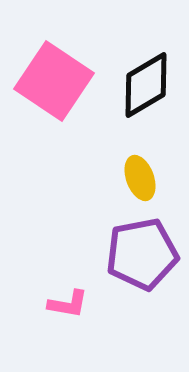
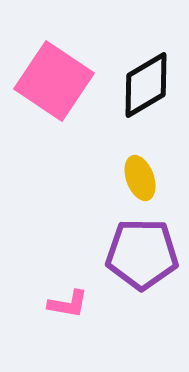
purple pentagon: rotated 12 degrees clockwise
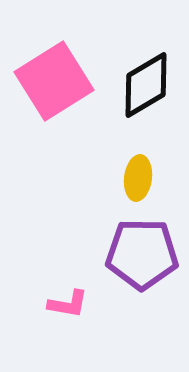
pink square: rotated 24 degrees clockwise
yellow ellipse: moved 2 px left; rotated 27 degrees clockwise
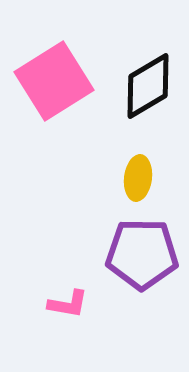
black diamond: moved 2 px right, 1 px down
